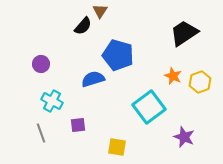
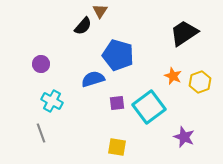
purple square: moved 39 px right, 22 px up
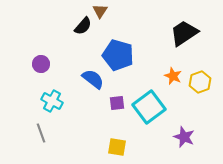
blue semicircle: rotated 55 degrees clockwise
